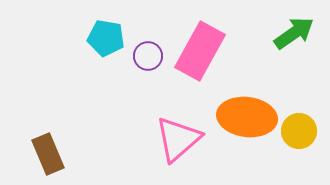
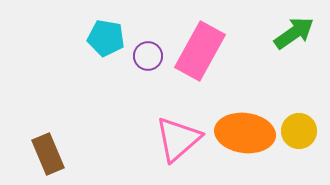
orange ellipse: moved 2 px left, 16 px down
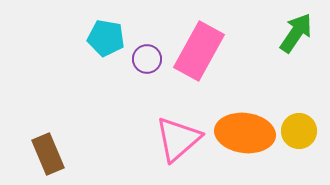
green arrow: moved 2 px right; rotated 21 degrees counterclockwise
pink rectangle: moved 1 px left
purple circle: moved 1 px left, 3 px down
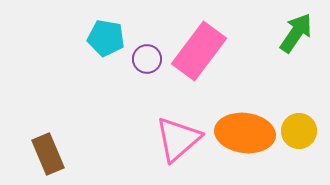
pink rectangle: rotated 8 degrees clockwise
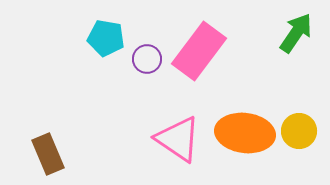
pink triangle: rotated 45 degrees counterclockwise
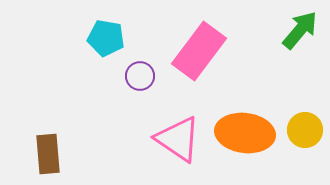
green arrow: moved 4 px right, 3 px up; rotated 6 degrees clockwise
purple circle: moved 7 px left, 17 px down
yellow circle: moved 6 px right, 1 px up
brown rectangle: rotated 18 degrees clockwise
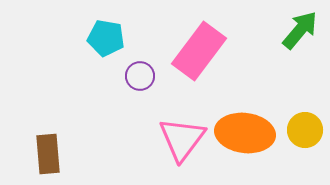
pink triangle: moved 4 px right; rotated 33 degrees clockwise
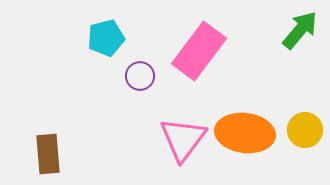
cyan pentagon: rotated 24 degrees counterclockwise
pink triangle: moved 1 px right
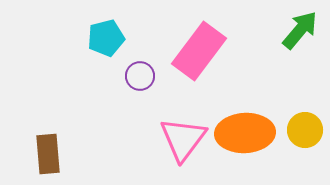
orange ellipse: rotated 10 degrees counterclockwise
